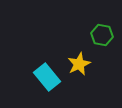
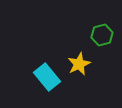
green hexagon: rotated 25 degrees counterclockwise
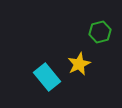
green hexagon: moved 2 px left, 3 px up
